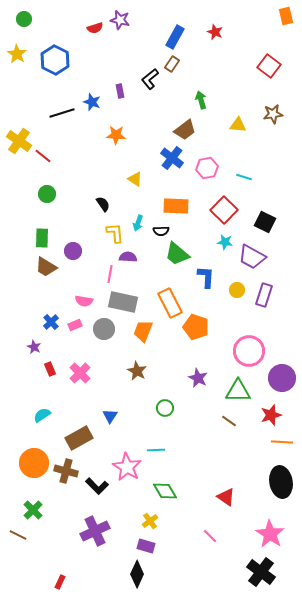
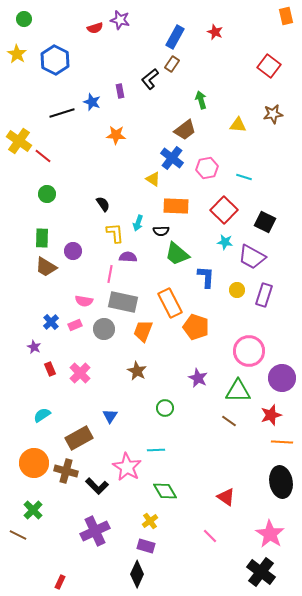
yellow triangle at (135, 179): moved 18 px right
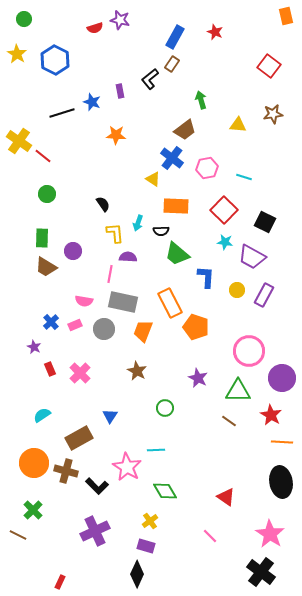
purple rectangle at (264, 295): rotated 10 degrees clockwise
red star at (271, 415): rotated 25 degrees counterclockwise
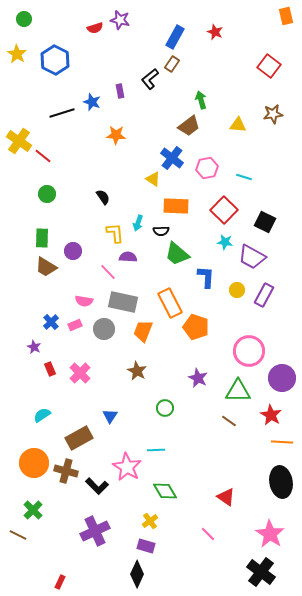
brown trapezoid at (185, 130): moved 4 px right, 4 px up
black semicircle at (103, 204): moved 7 px up
pink line at (110, 274): moved 2 px left, 2 px up; rotated 54 degrees counterclockwise
pink line at (210, 536): moved 2 px left, 2 px up
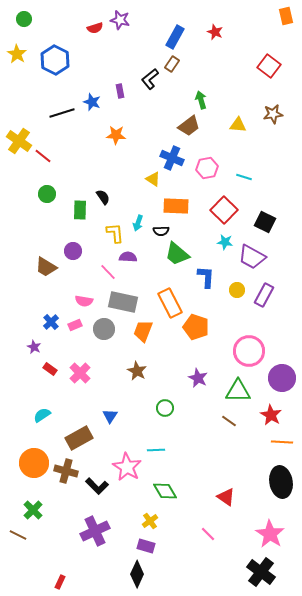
blue cross at (172, 158): rotated 15 degrees counterclockwise
green rectangle at (42, 238): moved 38 px right, 28 px up
red rectangle at (50, 369): rotated 32 degrees counterclockwise
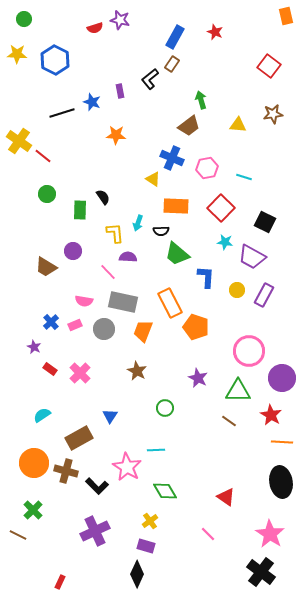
yellow star at (17, 54): rotated 30 degrees counterclockwise
red square at (224, 210): moved 3 px left, 2 px up
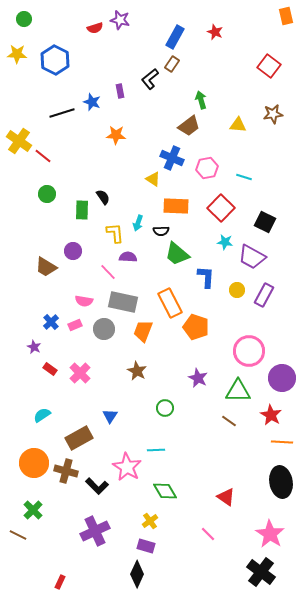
green rectangle at (80, 210): moved 2 px right
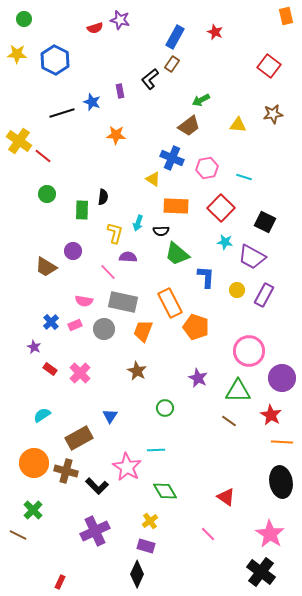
green arrow at (201, 100): rotated 102 degrees counterclockwise
black semicircle at (103, 197): rotated 42 degrees clockwise
yellow L-shape at (115, 233): rotated 20 degrees clockwise
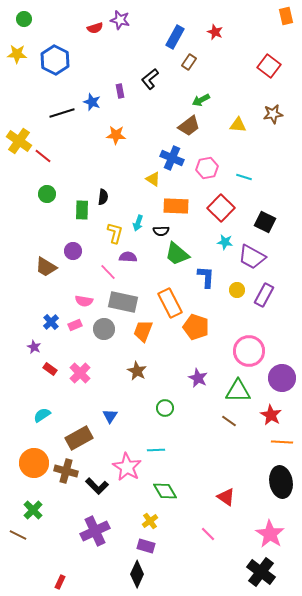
brown rectangle at (172, 64): moved 17 px right, 2 px up
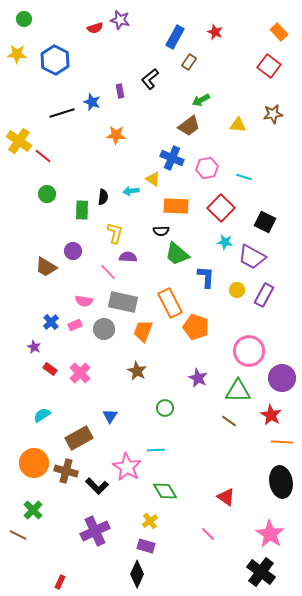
orange rectangle at (286, 16): moved 7 px left, 16 px down; rotated 30 degrees counterclockwise
cyan arrow at (138, 223): moved 7 px left, 32 px up; rotated 63 degrees clockwise
